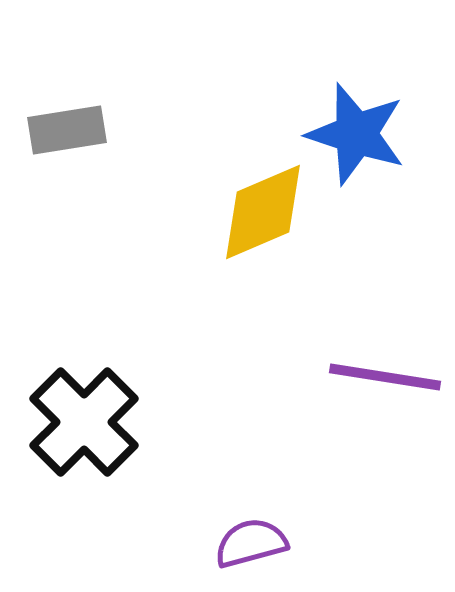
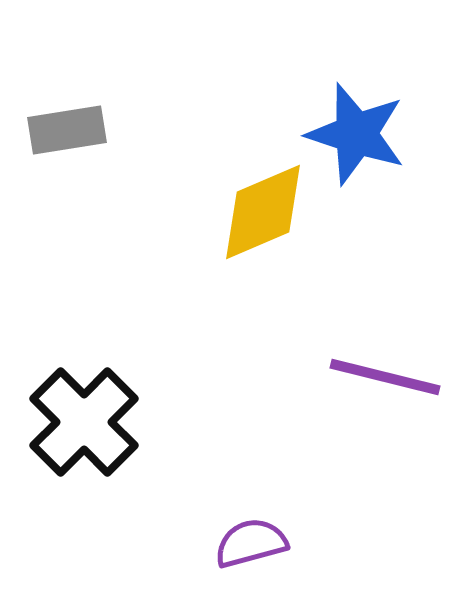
purple line: rotated 5 degrees clockwise
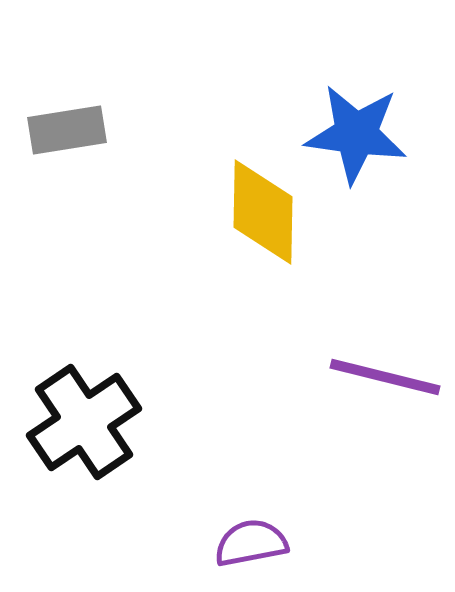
blue star: rotated 10 degrees counterclockwise
yellow diamond: rotated 66 degrees counterclockwise
black cross: rotated 11 degrees clockwise
purple semicircle: rotated 4 degrees clockwise
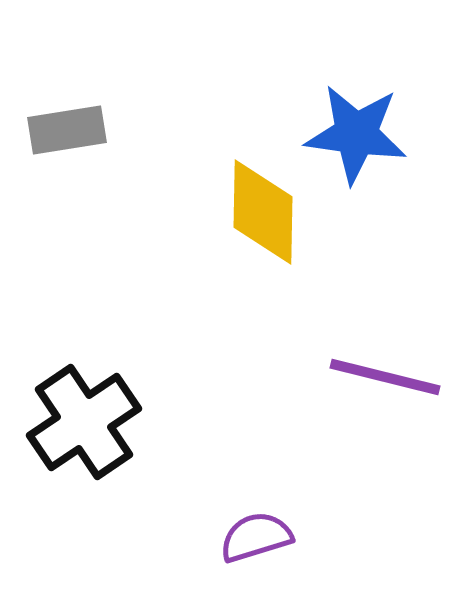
purple semicircle: moved 5 px right, 6 px up; rotated 6 degrees counterclockwise
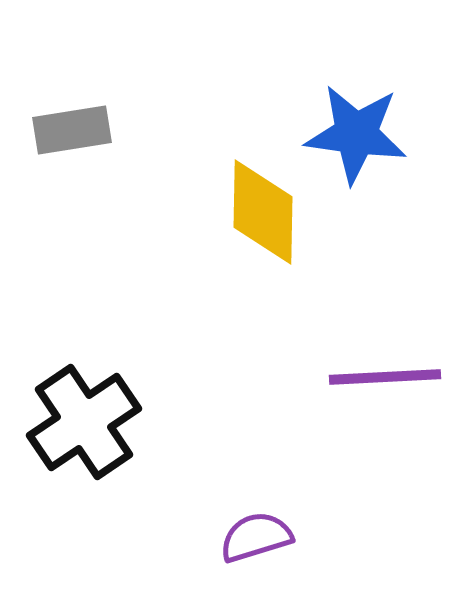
gray rectangle: moved 5 px right
purple line: rotated 17 degrees counterclockwise
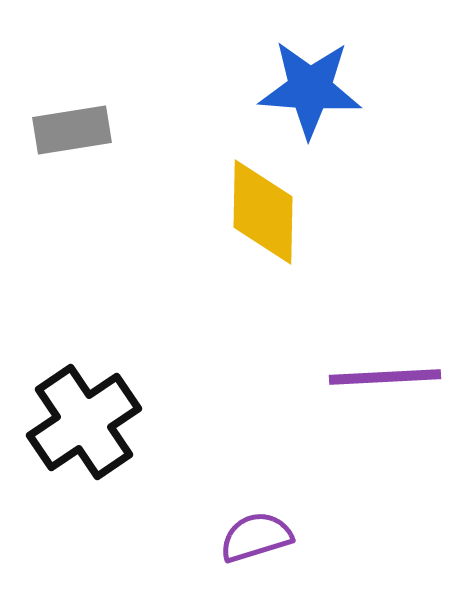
blue star: moved 46 px left, 45 px up; rotated 4 degrees counterclockwise
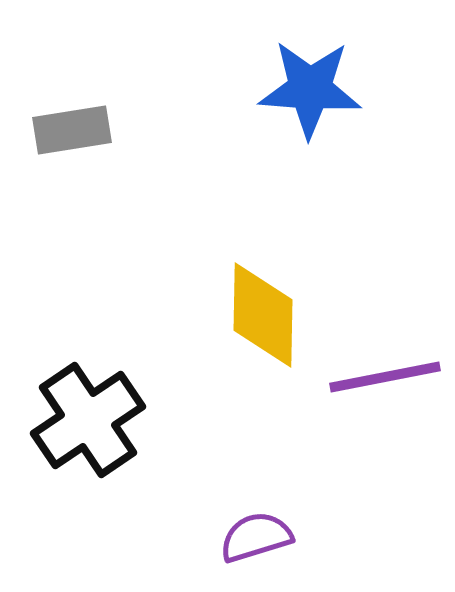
yellow diamond: moved 103 px down
purple line: rotated 8 degrees counterclockwise
black cross: moved 4 px right, 2 px up
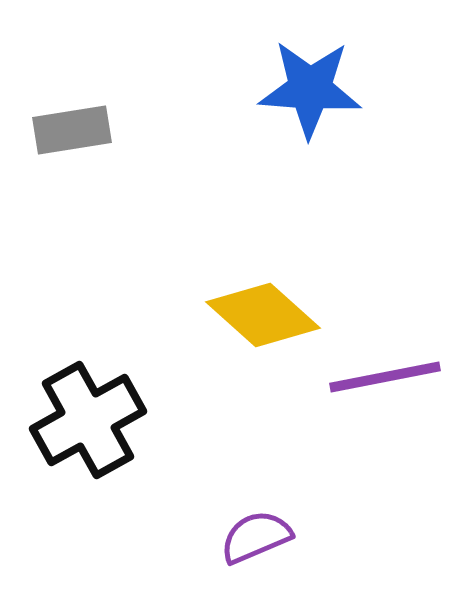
yellow diamond: rotated 49 degrees counterclockwise
black cross: rotated 5 degrees clockwise
purple semicircle: rotated 6 degrees counterclockwise
